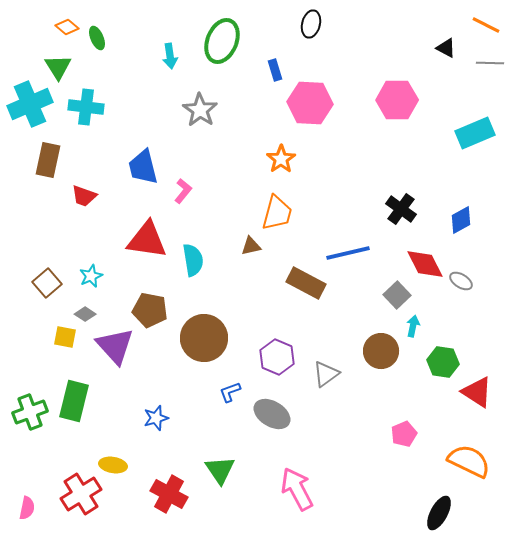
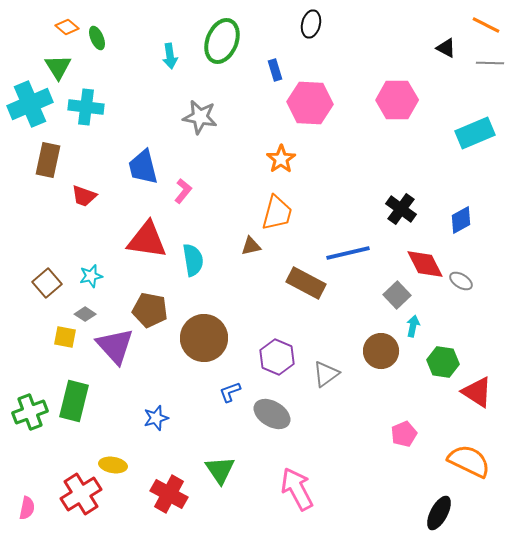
gray star at (200, 110): moved 7 px down; rotated 24 degrees counterclockwise
cyan star at (91, 276): rotated 10 degrees clockwise
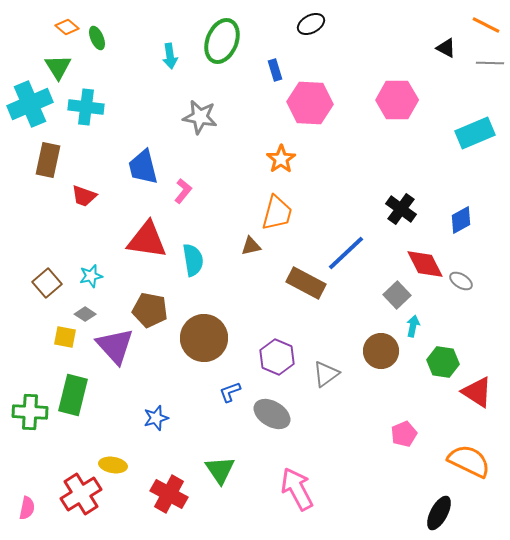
black ellipse at (311, 24): rotated 48 degrees clockwise
blue line at (348, 253): moved 2 px left; rotated 30 degrees counterclockwise
green rectangle at (74, 401): moved 1 px left, 6 px up
green cross at (30, 412): rotated 24 degrees clockwise
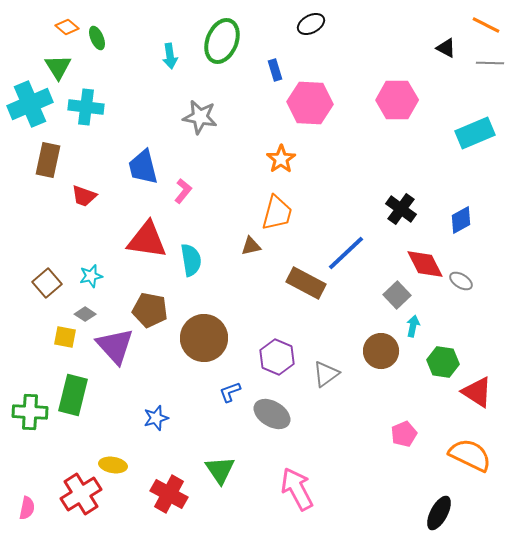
cyan semicircle at (193, 260): moved 2 px left
orange semicircle at (469, 461): moved 1 px right, 6 px up
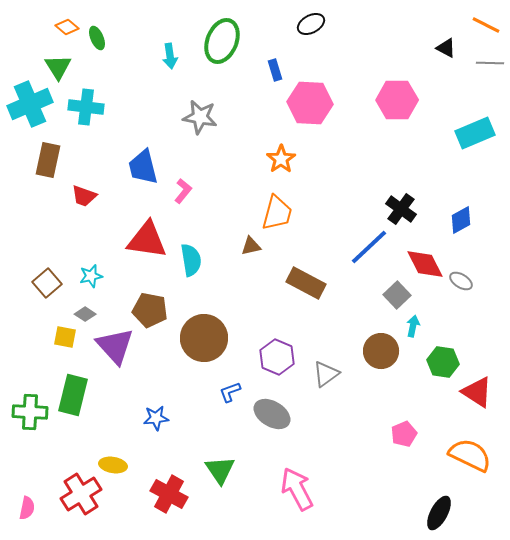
blue line at (346, 253): moved 23 px right, 6 px up
blue star at (156, 418): rotated 10 degrees clockwise
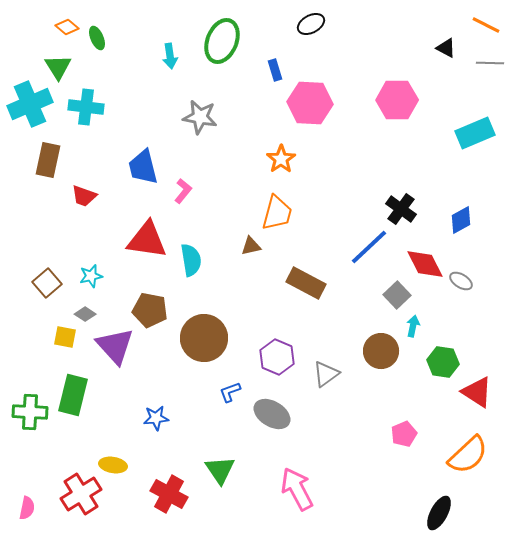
orange semicircle at (470, 455): moved 2 px left; rotated 111 degrees clockwise
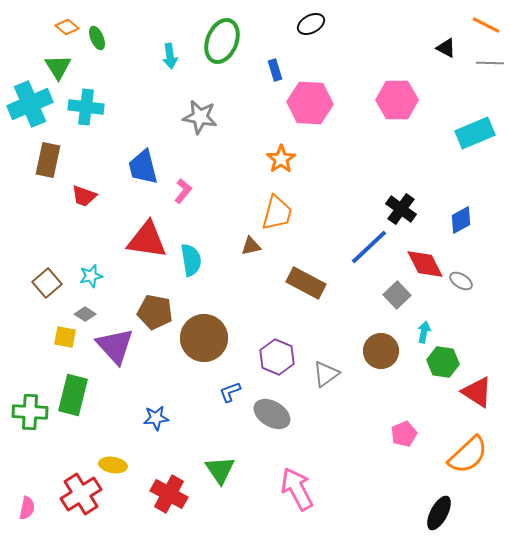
brown pentagon at (150, 310): moved 5 px right, 2 px down
cyan arrow at (413, 326): moved 11 px right, 6 px down
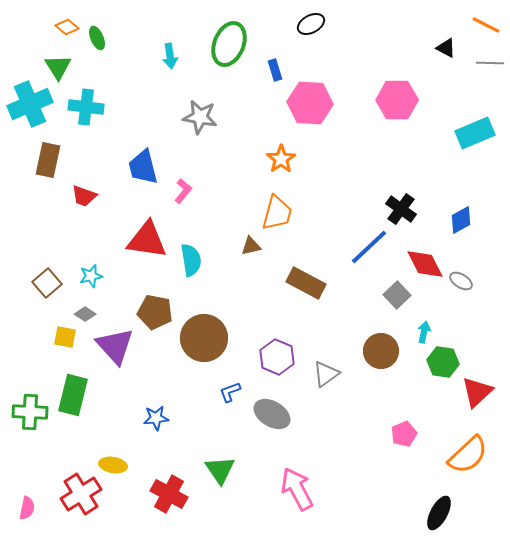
green ellipse at (222, 41): moved 7 px right, 3 px down
red triangle at (477, 392): rotated 44 degrees clockwise
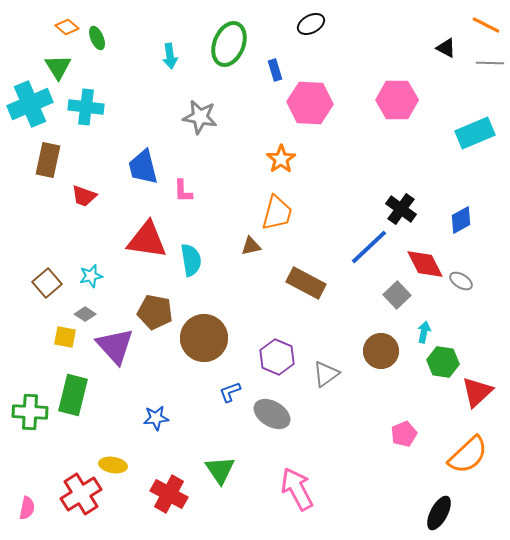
pink L-shape at (183, 191): rotated 140 degrees clockwise
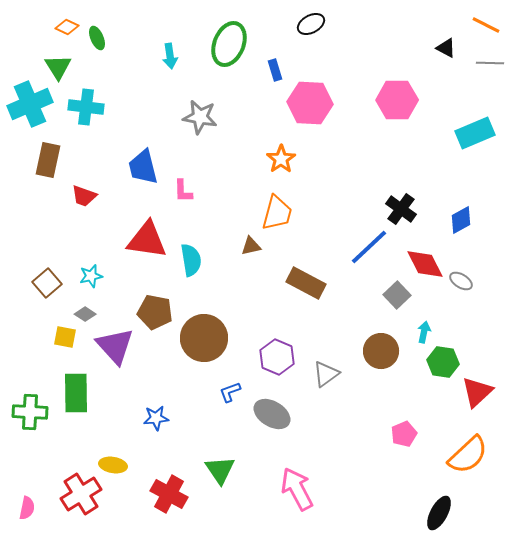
orange diamond at (67, 27): rotated 15 degrees counterclockwise
green rectangle at (73, 395): moved 3 px right, 2 px up; rotated 15 degrees counterclockwise
